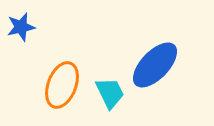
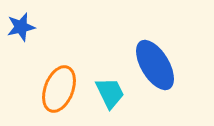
blue ellipse: rotated 75 degrees counterclockwise
orange ellipse: moved 3 px left, 4 px down
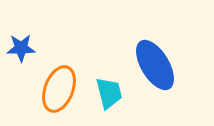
blue star: moved 21 px down; rotated 12 degrees clockwise
cyan trapezoid: moved 1 px left; rotated 12 degrees clockwise
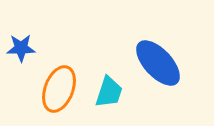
blue ellipse: moved 3 px right, 2 px up; rotated 12 degrees counterclockwise
cyan trapezoid: moved 1 px up; rotated 32 degrees clockwise
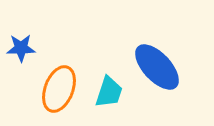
blue ellipse: moved 1 px left, 4 px down
